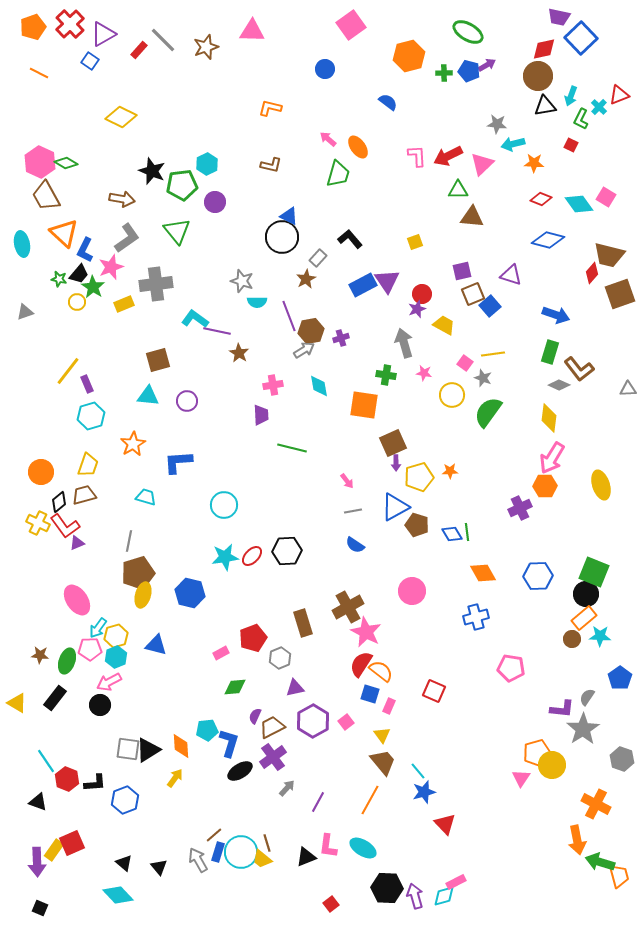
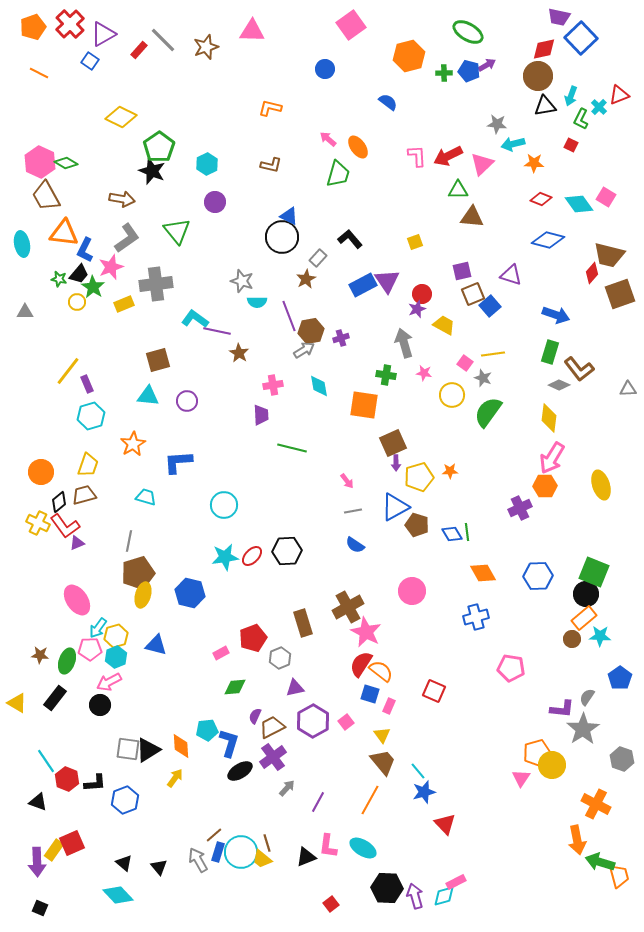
green pentagon at (182, 185): moved 23 px left, 38 px up; rotated 28 degrees counterclockwise
orange triangle at (64, 233): rotated 36 degrees counterclockwise
gray triangle at (25, 312): rotated 18 degrees clockwise
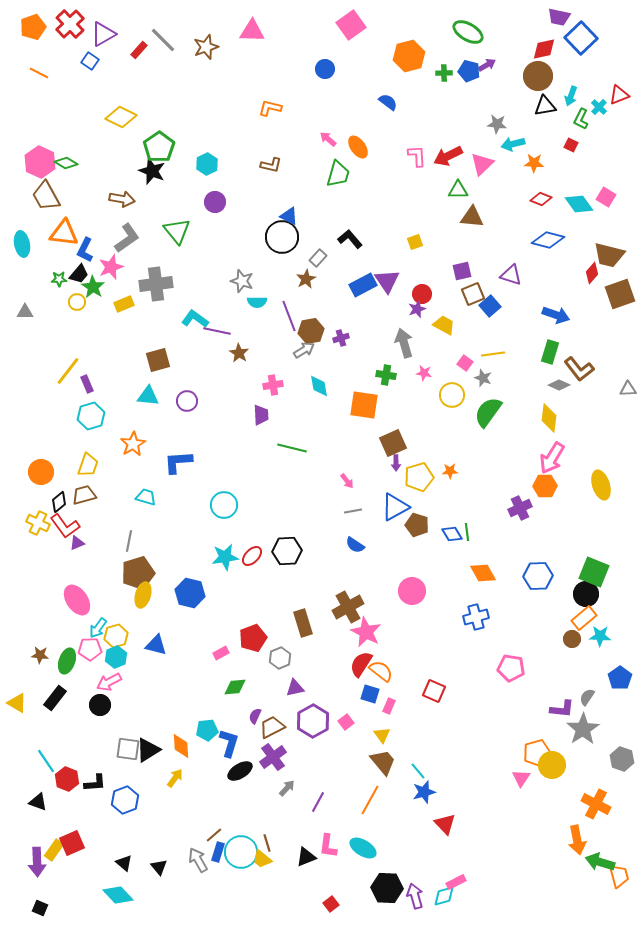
green star at (59, 279): rotated 14 degrees counterclockwise
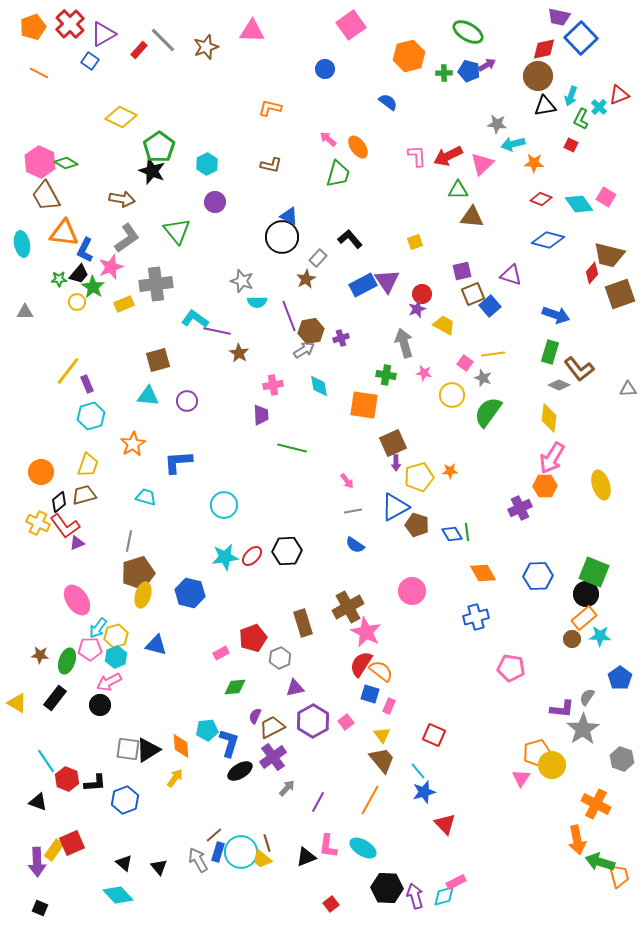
red square at (434, 691): moved 44 px down
brown trapezoid at (383, 762): moved 1 px left, 2 px up
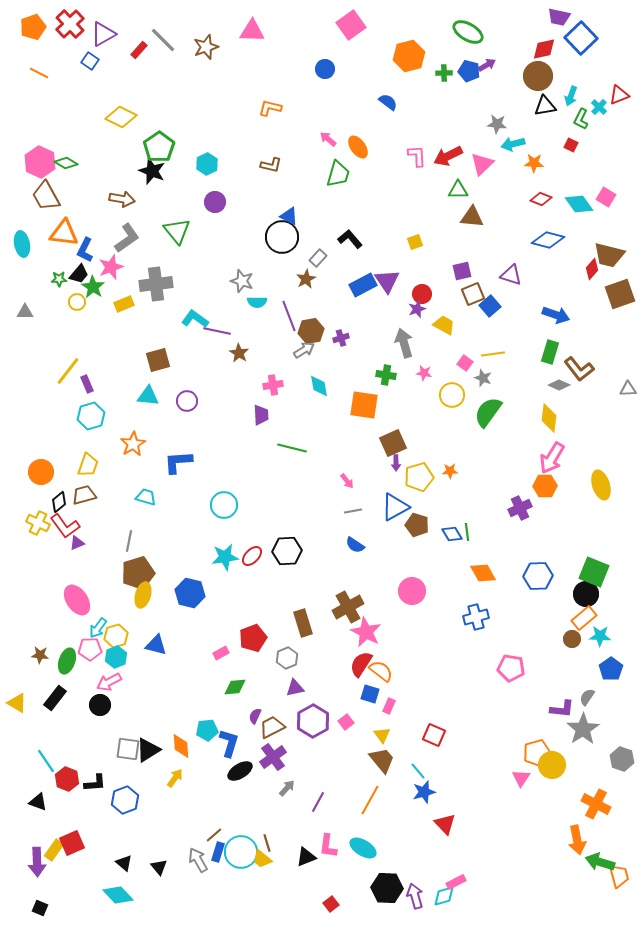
red diamond at (592, 273): moved 4 px up
gray hexagon at (280, 658): moved 7 px right
blue pentagon at (620, 678): moved 9 px left, 9 px up
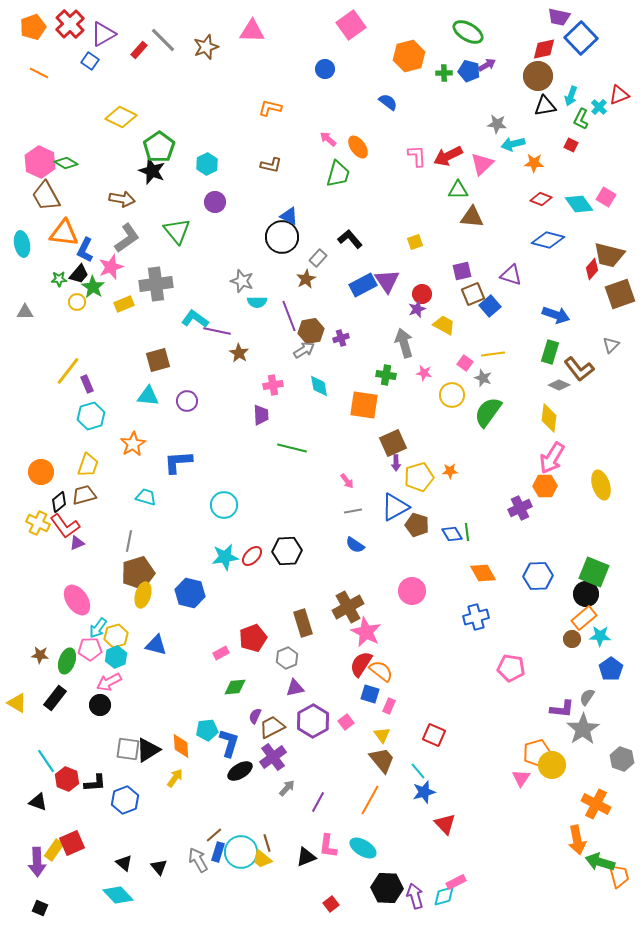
gray triangle at (628, 389): moved 17 px left, 44 px up; rotated 42 degrees counterclockwise
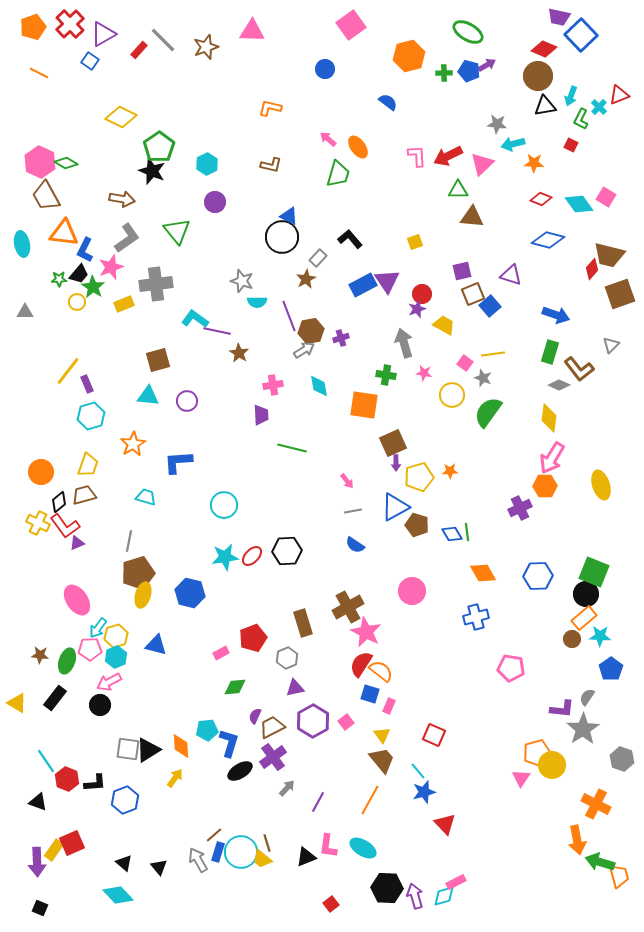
blue square at (581, 38): moved 3 px up
red diamond at (544, 49): rotated 35 degrees clockwise
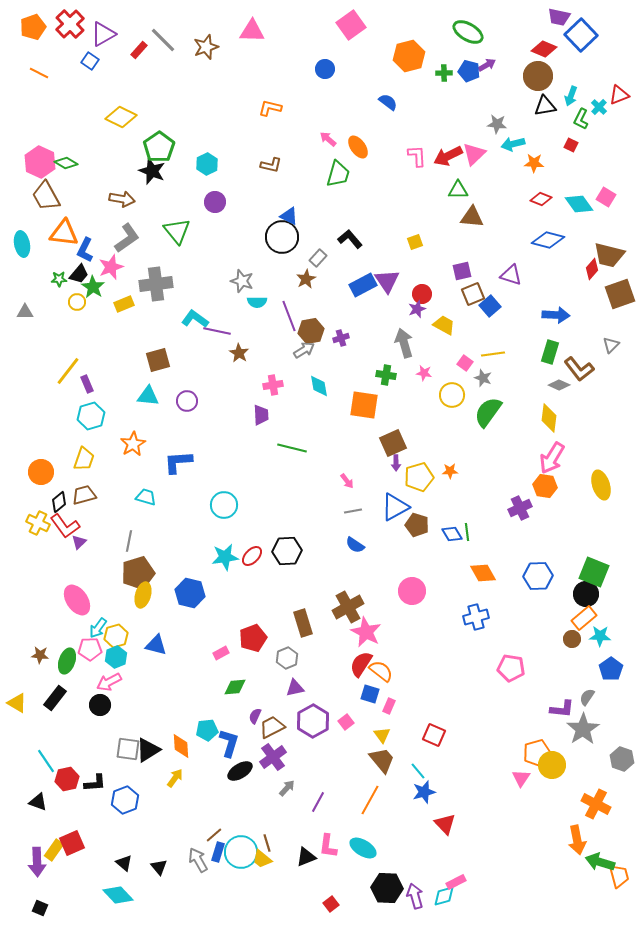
pink triangle at (482, 164): moved 8 px left, 10 px up
blue arrow at (556, 315): rotated 16 degrees counterclockwise
yellow trapezoid at (88, 465): moved 4 px left, 6 px up
orange hexagon at (545, 486): rotated 10 degrees clockwise
purple triangle at (77, 543): moved 2 px right, 1 px up; rotated 21 degrees counterclockwise
red hexagon at (67, 779): rotated 25 degrees clockwise
